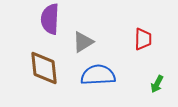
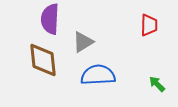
red trapezoid: moved 6 px right, 14 px up
brown diamond: moved 1 px left, 8 px up
green arrow: rotated 108 degrees clockwise
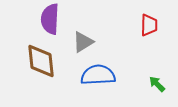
brown diamond: moved 2 px left, 1 px down
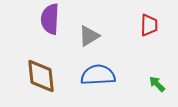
gray triangle: moved 6 px right, 6 px up
brown diamond: moved 15 px down
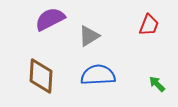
purple semicircle: rotated 60 degrees clockwise
red trapezoid: rotated 20 degrees clockwise
brown diamond: rotated 9 degrees clockwise
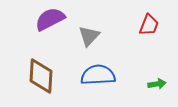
gray triangle: rotated 15 degrees counterclockwise
green arrow: rotated 126 degrees clockwise
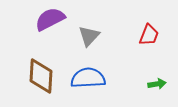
red trapezoid: moved 10 px down
blue semicircle: moved 10 px left, 3 px down
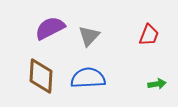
purple semicircle: moved 9 px down
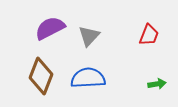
brown diamond: rotated 18 degrees clockwise
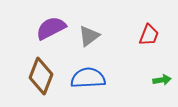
purple semicircle: moved 1 px right
gray triangle: rotated 10 degrees clockwise
green arrow: moved 5 px right, 4 px up
